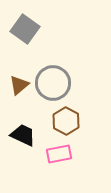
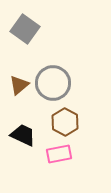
brown hexagon: moved 1 px left, 1 px down
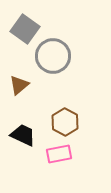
gray circle: moved 27 px up
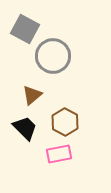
gray square: rotated 8 degrees counterclockwise
brown triangle: moved 13 px right, 10 px down
black trapezoid: moved 2 px right, 7 px up; rotated 20 degrees clockwise
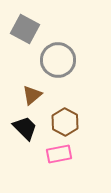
gray circle: moved 5 px right, 4 px down
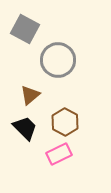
brown triangle: moved 2 px left
pink rectangle: rotated 15 degrees counterclockwise
